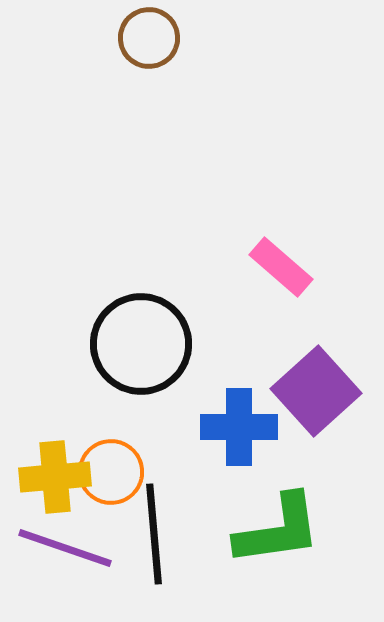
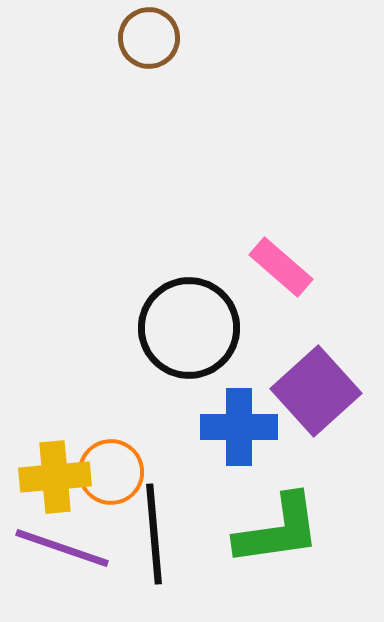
black circle: moved 48 px right, 16 px up
purple line: moved 3 px left
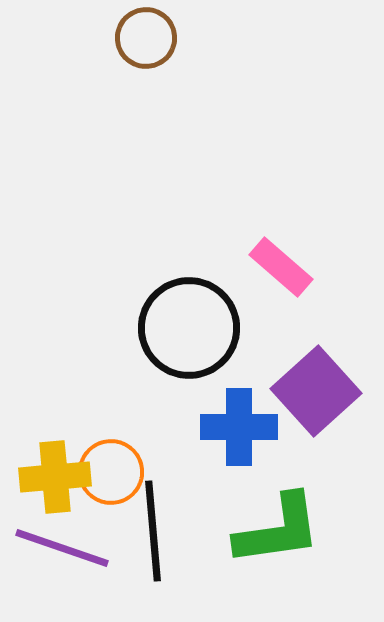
brown circle: moved 3 px left
black line: moved 1 px left, 3 px up
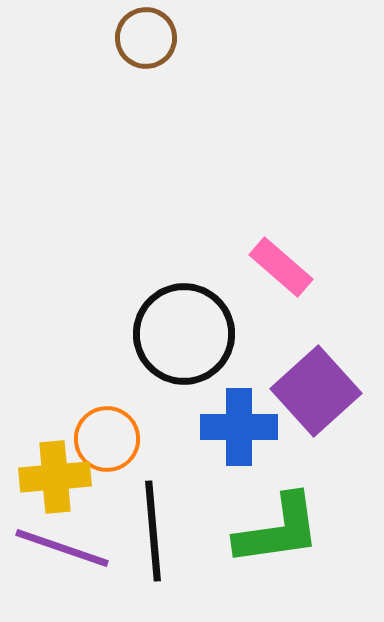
black circle: moved 5 px left, 6 px down
orange circle: moved 4 px left, 33 px up
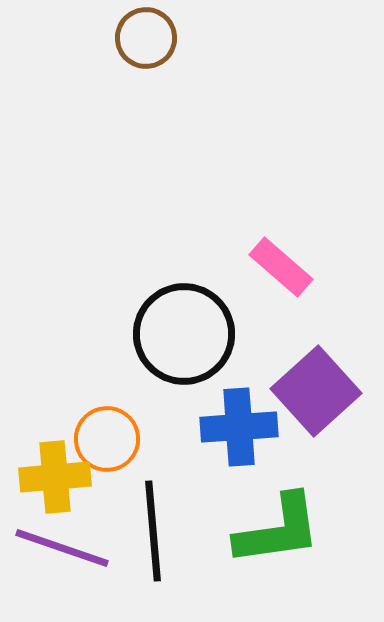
blue cross: rotated 4 degrees counterclockwise
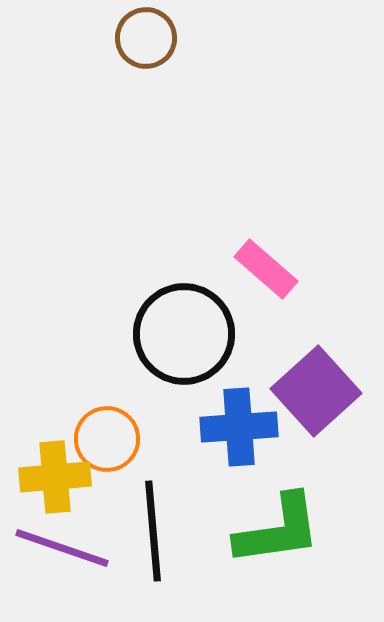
pink rectangle: moved 15 px left, 2 px down
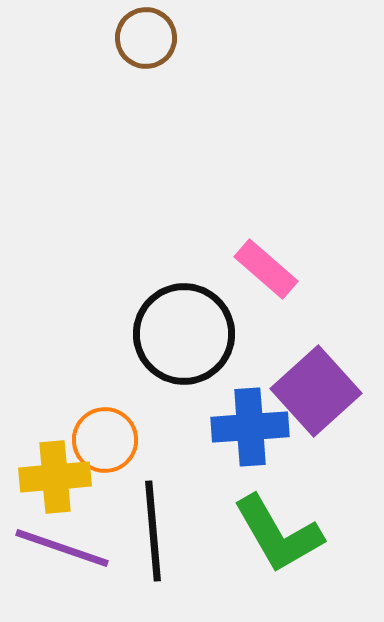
blue cross: moved 11 px right
orange circle: moved 2 px left, 1 px down
green L-shape: moved 4 px down; rotated 68 degrees clockwise
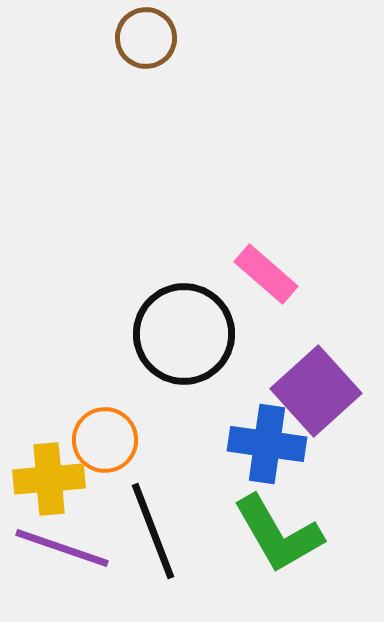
pink rectangle: moved 5 px down
blue cross: moved 17 px right, 17 px down; rotated 12 degrees clockwise
yellow cross: moved 6 px left, 2 px down
black line: rotated 16 degrees counterclockwise
